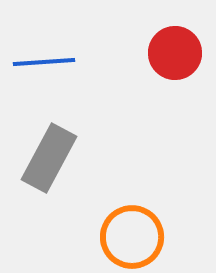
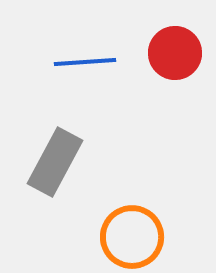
blue line: moved 41 px right
gray rectangle: moved 6 px right, 4 px down
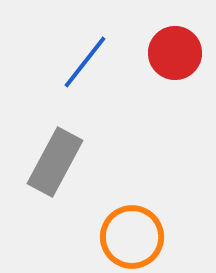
blue line: rotated 48 degrees counterclockwise
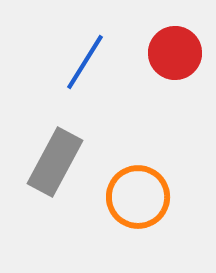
blue line: rotated 6 degrees counterclockwise
orange circle: moved 6 px right, 40 px up
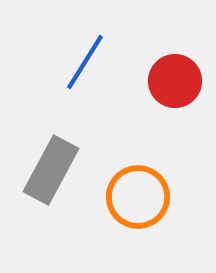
red circle: moved 28 px down
gray rectangle: moved 4 px left, 8 px down
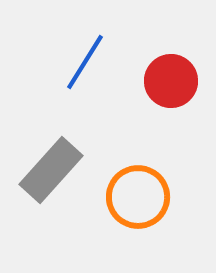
red circle: moved 4 px left
gray rectangle: rotated 14 degrees clockwise
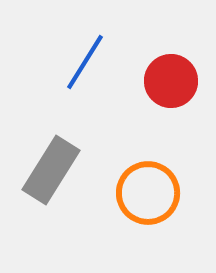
gray rectangle: rotated 10 degrees counterclockwise
orange circle: moved 10 px right, 4 px up
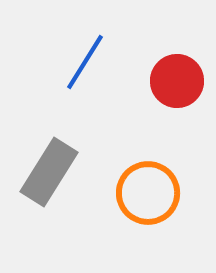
red circle: moved 6 px right
gray rectangle: moved 2 px left, 2 px down
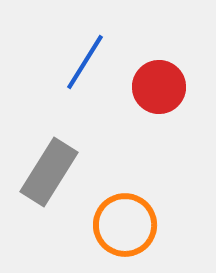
red circle: moved 18 px left, 6 px down
orange circle: moved 23 px left, 32 px down
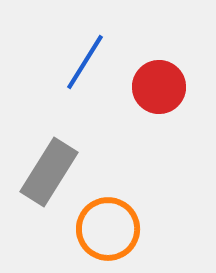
orange circle: moved 17 px left, 4 px down
